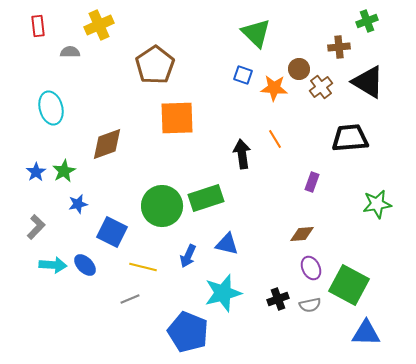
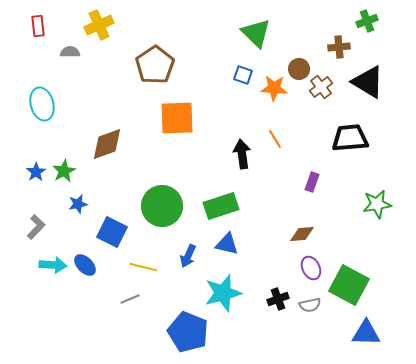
cyan ellipse at (51, 108): moved 9 px left, 4 px up
green rectangle at (206, 198): moved 15 px right, 8 px down
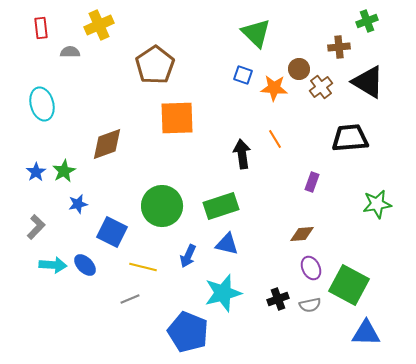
red rectangle at (38, 26): moved 3 px right, 2 px down
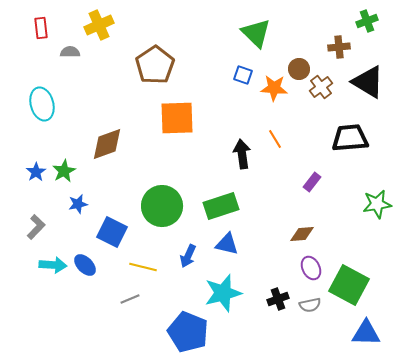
purple rectangle at (312, 182): rotated 18 degrees clockwise
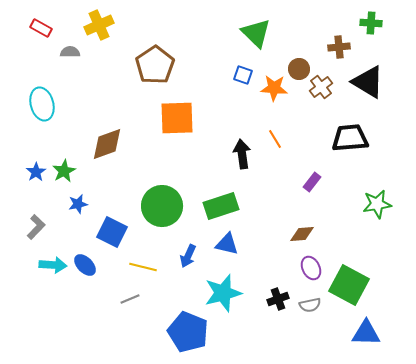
green cross at (367, 21): moved 4 px right, 2 px down; rotated 25 degrees clockwise
red rectangle at (41, 28): rotated 55 degrees counterclockwise
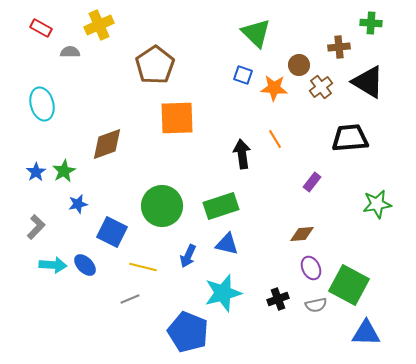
brown circle at (299, 69): moved 4 px up
gray semicircle at (310, 305): moved 6 px right
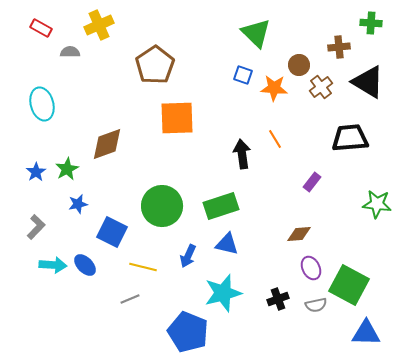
green star at (64, 171): moved 3 px right, 2 px up
green star at (377, 204): rotated 16 degrees clockwise
brown diamond at (302, 234): moved 3 px left
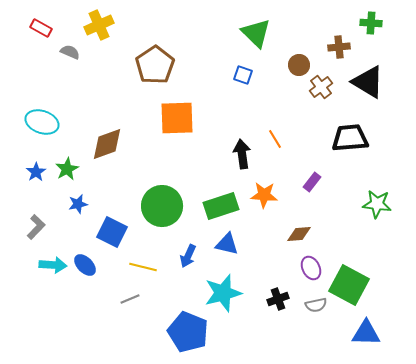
gray semicircle at (70, 52): rotated 24 degrees clockwise
orange star at (274, 88): moved 10 px left, 107 px down
cyan ellipse at (42, 104): moved 18 px down; rotated 56 degrees counterclockwise
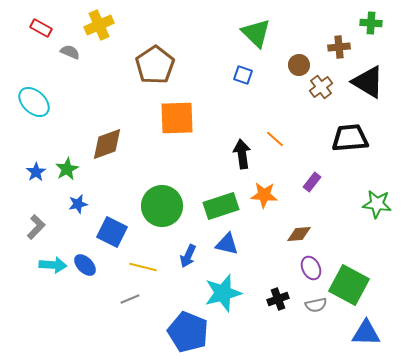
cyan ellipse at (42, 122): moved 8 px left, 20 px up; rotated 24 degrees clockwise
orange line at (275, 139): rotated 18 degrees counterclockwise
